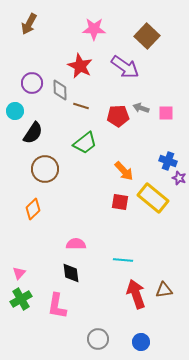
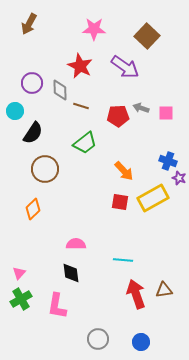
yellow rectangle: rotated 68 degrees counterclockwise
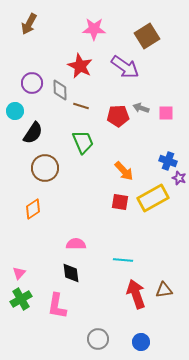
brown square: rotated 15 degrees clockwise
green trapezoid: moved 2 px left, 1 px up; rotated 75 degrees counterclockwise
brown circle: moved 1 px up
orange diamond: rotated 10 degrees clockwise
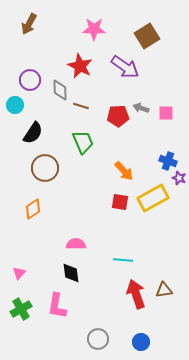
purple circle: moved 2 px left, 3 px up
cyan circle: moved 6 px up
green cross: moved 10 px down
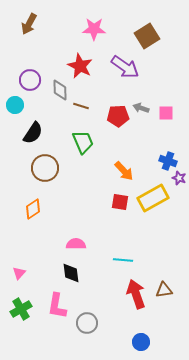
gray circle: moved 11 px left, 16 px up
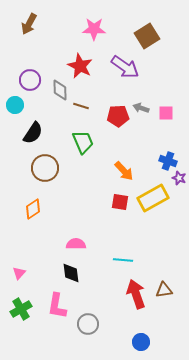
gray circle: moved 1 px right, 1 px down
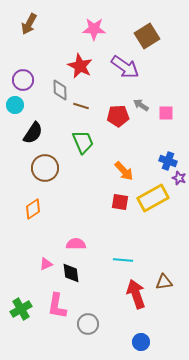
purple circle: moved 7 px left
gray arrow: moved 3 px up; rotated 14 degrees clockwise
pink triangle: moved 27 px right, 9 px up; rotated 24 degrees clockwise
brown triangle: moved 8 px up
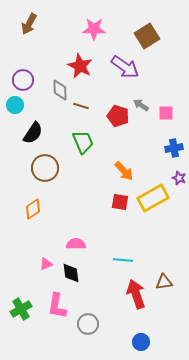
red pentagon: rotated 20 degrees clockwise
blue cross: moved 6 px right, 13 px up; rotated 30 degrees counterclockwise
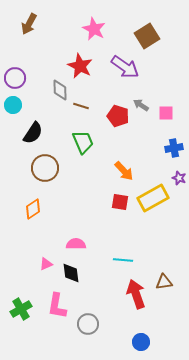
pink star: rotated 25 degrees clockwise
purple circle: moved 8 px left, 2 px up
cyan circle: moved 2 px left
